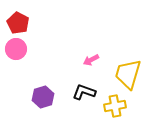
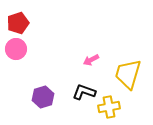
red pentagon: rotated 25 degrees clockwise
yellow cross: moved 6 px left, 1 px down
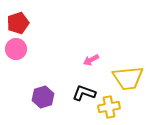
yellow trapezoid: moved 4 px down; rotated 112 degrees counterclockwise
black L-shape: moved 1 px down
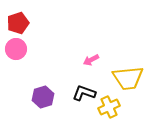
yellow cross: rotated 15 degrees counterclockwise
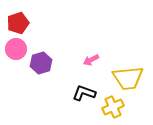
purple hexagon: moved 2 px left, 34 px up
yellow cross: moved 4 px right
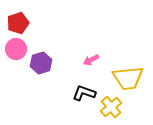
yellow cross: moved 2 px left; rotated 15 degrees counterclockwise
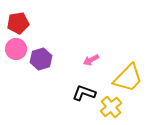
red pentagon: rotated 10 degrees clockwise
purple hexagon: moved 4 px up
yellow trapezoid: rotated 40 degrees counterclockwise
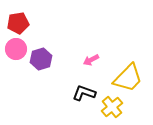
yellow cross: moved 1 px right
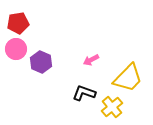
purple hexagon: moved 3 px down; rotated 20 degrees counterclockwise
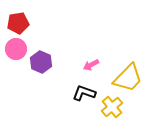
pink arrow: moved 5 px down
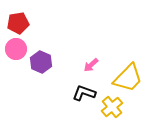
pink arrow: rotated 14 degrees counterclockwise
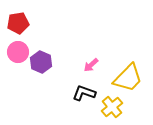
pink circle: moved 2 px right, 3 px down
